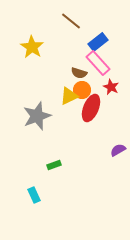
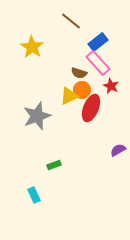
red star: moved 1 px up
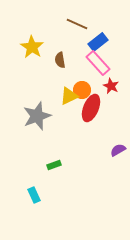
brown line: moved 6 px right, 3 px down; rotated 15 degrees counterclockwise
brown semicircle: moved 19 px left, 13 px up; rotated 63 degrees clockwise
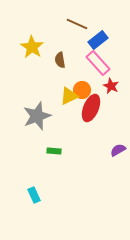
blue rectangle: moved 2 px up
green rectangle: moved 14 px up; rotated 24 degrees clockwise
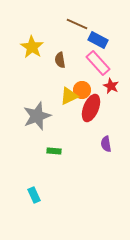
blue rectangle: rotated 66 degrees clockwise
purple semicircle: moved 12 px left, 6 px up; rotated 70 degrees counterclockwise
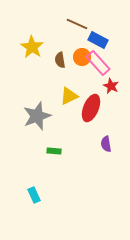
orange circle: moved 33 px up
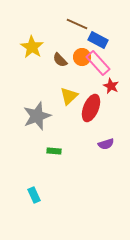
brown semicircle: rotated 35 degrees counterclockwise
yellow triangle: rotated 18 degrees counterclockwise
purple semicircle: rotated 98 degrees counterclockwise
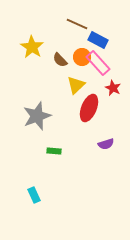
red star: moved 2 px right, 2 px down
yellow triangle: moved 7 px right, 11 px up
red ellipse: moved 2 px left
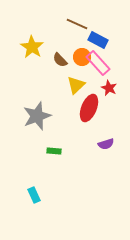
red star: moved 4 px left
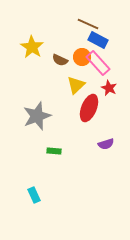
brown line: moved 11 px right
brown semicircle: rotated 21 degrees counterclockwise
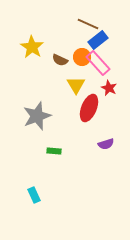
blue rectangle: rotated 66 degrees counterclockwise
yellow triangle: rotated 18 degrees counterclockwise
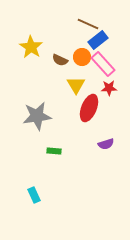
yellow star: moved 1 px left
pink rectangle: moved 5 px right, 1 px down
red star: rotated 28 degrees counterclockwise
gray star: rotated 12 degrees clockwise
